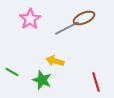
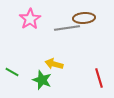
brown ellipse: rotated 20 degrees clockwise
gray line: rotated 20 degrees clockwise
yellow arrow: moved 1 px left, 3 px down
red line: moved 3 px right, 4 px up
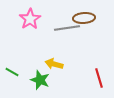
green star: moved 2 px left
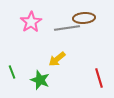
pink star: moved 1 px right, 3 px down
yellow arrow: moved 3 px right, 5 px up; rotated 54 degrees counterclockwise
green line: rotated 40 degrees clockwise
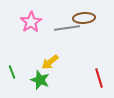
yellow arrow: moved 7 px left, 3 px down
